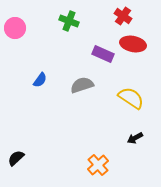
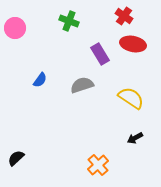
red cross: moved 1 px right
purple rectangle: moved 3 px left; rotated 35 degrees clockwise
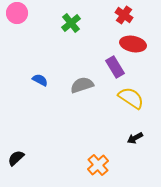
red cross: moved 1 px up
green cross: moved 2 px right, 2 px down; rotated 30 degrees clockwise
pink circle: moved 2 px right, 15 px up
purple rectangle: moved 15 px right, 13 px down
blue semicircle: rotated 98 degrees counterclockwise
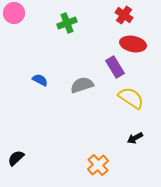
pink circle: moved 3 px left
green cross: moved 4 px left; rotated 18 degrees clockwise
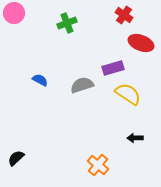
red ellipse: moved 8 px right, 1 px up; rotated 10 degrees clockwise
purple rectangle: moved 2 px left, 1 px down; rotated 75 degrees counterclockwise
yellow semicircle: moved 3 px left, 4 px up
black arrow: rotated 28 degrees clockwise
orange cross: rotated 10 degrees counterclockwise
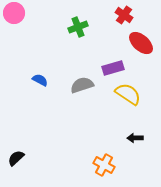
green cross: moved 11 px right, 4 px down
red ellipse: rotated 20 degrees clockwise
orange cross: moved 6 px right; rotated 10 degrees counterclockwise
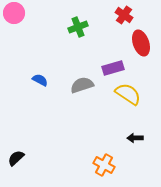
red ellipse: rotated 30 degrees clockwise
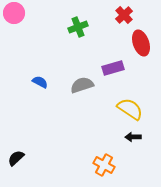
red cross: rotated 12 degrees clockwise
blue semicircle: moved 2 px down
yellow semicircle: moved 2 px right, 15 px down
black arrow: moved 2 px left, 1 px up
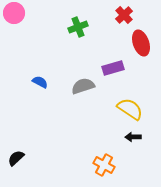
gray semicircle: moved 1 px right, 1 px down
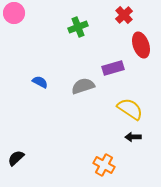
red ellipse: moved 2 px down
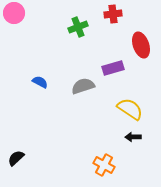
red cross: moved 11 px left, 1 px up; rotated 36 degrees clockwise
